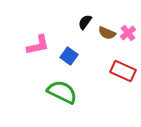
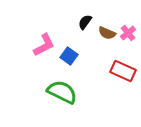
pink L-shape: moved 6 px right; rotated 15 degrees counterclockwise
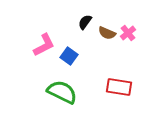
red rectangle: moved 4 px left, 16 px down; rotated 15 degrees counterclockwise
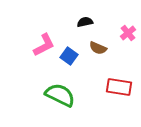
black semicircle: rotated 42 degrees clockwise
brown semicircle: moved 9 px left, 15 px down
green semicircle: moved 2 px left, 3 px down
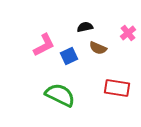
black semicircle: moved 5 px down
blue square: rotated 30 degrees clockwise
red rectangle: moved 2 px left, 1 px down
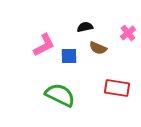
blue square: rotated 24 degrees clockwise
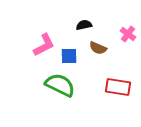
black semicircle: moved 1 px left, 2 px up
pink cross: moved 1 px down; rotated 14 degrees counterclockwise
red rectangle: moved 1 px right, 1 px up
green semicircle: moved 10 px up
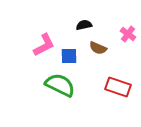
red rectangle: rotated 10 degrees clockwise
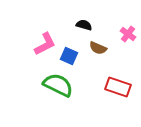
black semicircle: rotated 28 degrees clockwise
pink L-shape: moved 1 px right, 1 px up
blue square: rotated 24 degrees clockwise
green semicircle: moved 2 px left
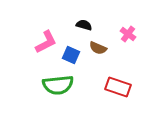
pink L-shape: moved 1 px right, 2 px up
blue square: moved 2 px right, 1 px up
green semicircle: rotated 148 degrees clockwise
